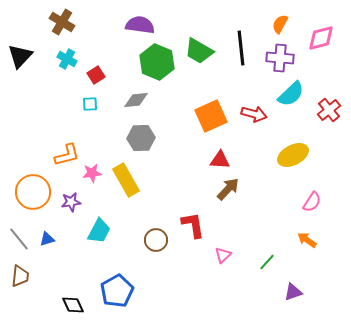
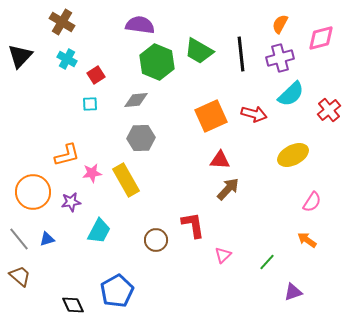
black line: moved 6 px down
purple cross: rotated 20 degrees counterclockwise
brown trapezoid: rotated 55 degrees counterclockwise
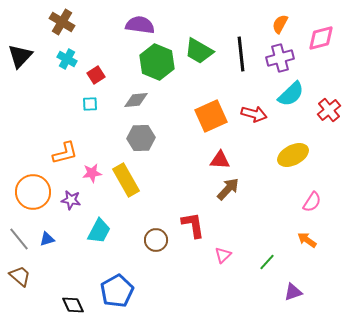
orange L-shape: moved 2 px left, 2 px up
purple star: moved 2 px up; rotated 18 degrees clockwise
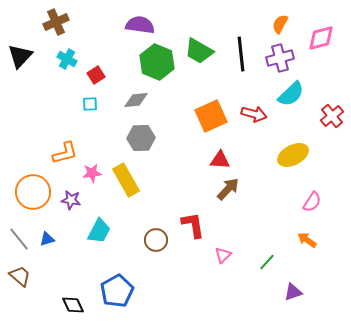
brown cross: moved 6 px left; rotated 35 degrees clockwise
red cross: moved 3 px right, 6 px down
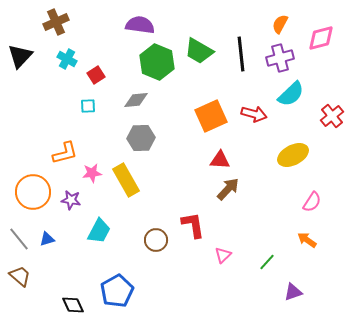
cyan square: moved 2 px left, 2 px down
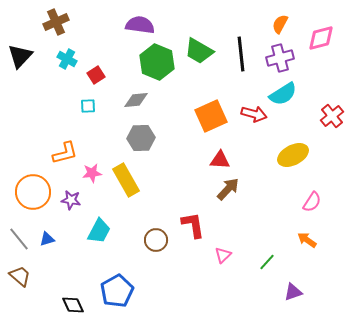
cyan semicircle: moved 8 px left; rotated 12 degrees clockwise
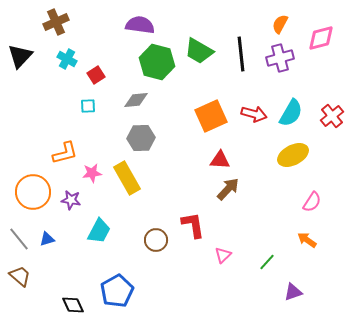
green hexagon: rotated 8 degrees counterclockwise
cyan semicircle: moved 8 px right, 19 px down; rotated 28 degrees counterclockwise
yellow rectangle: moved 1 px right, 2 px up
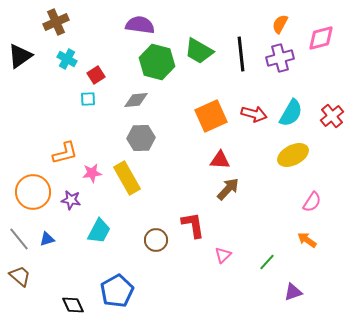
black triangle: rotated 12 degrees clockwise
cyan square: moved 7 px up
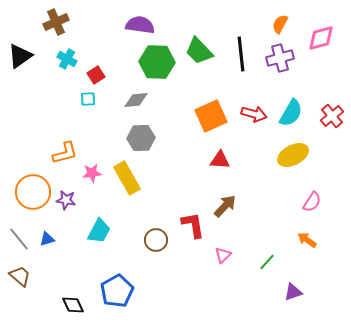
green trapezoid: rotated 16 degrees clockwise
green hexagon: rotated 12 degrees counterclockwise
brown arrow: moved 3 px left, 17 px down
purple star: moved 5 px left
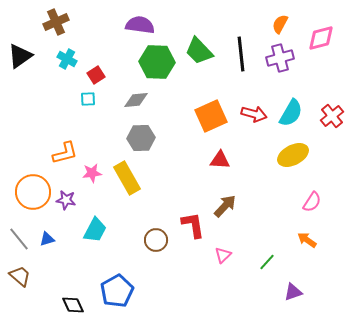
cyan trapezoid: moved 4 px left, 1 px up
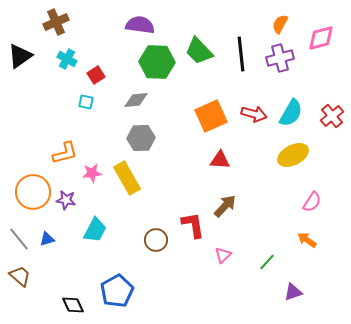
cyan square: moved 2 px left, 3 px down; rotated 14 degrees clockwise
